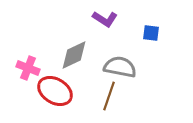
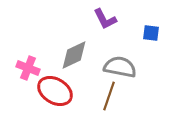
purple L-shape: rotated 30 degrees clockwise
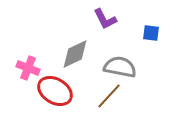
gray diamond: moved 1 px right, 1 px up
brown line: rotated 24 degrees clockwise
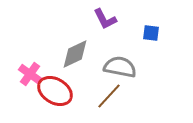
pink cross: moved 2 px right, 6 px down; rotated 15 degrees clockwise
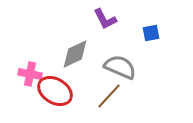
blue square: rotated 18 degrees counterclockwise
gray semicircle: rotated 12 degrees clockwise
pink cross: rotated 25 degrees counterclockwise
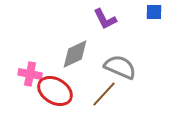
blue square: moved 3 px right, 21 px up; rotated 12 degrees clockwise
brown line: moved 5 px left, 2 px up
